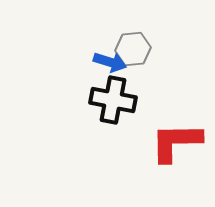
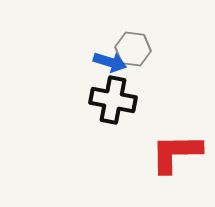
gray hexagon: rotated 12 degrees clockwise
red L-shape: moved 11 px down
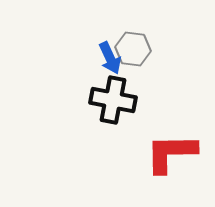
blue arrow: moved 4 px up; rotated 48 degrees clockwise
red L-shape: moved 5 px left
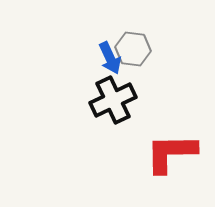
black cross: rotated 36 degrees counterclockwise
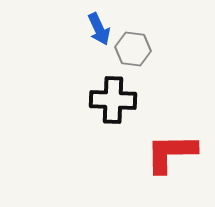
blue arrow: moved 11 px left, 29 px up
black cross: rotated 27 degrees clockwise
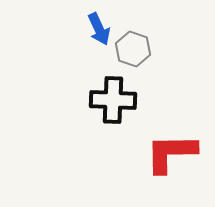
gray hexagon: rotated 12 degrees clockwise
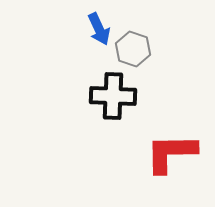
black cross: moved 4 px up
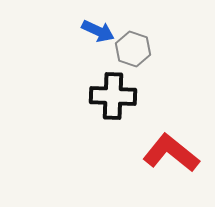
blue arrow: moved 1 px left, 2 px down; rotated 40 degrees counterclockwise
red L-shape: rotated 40 degrees clockwise
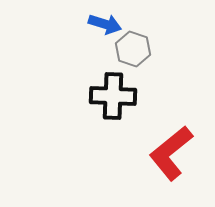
blue arrow: moved 7 px right, 7 px up; rotated 8 degrees counterclockwise
red L-shape: rotated 78 degrees counterclockwise
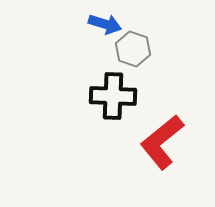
red L-shape: moved 9 px left, 11 px up
